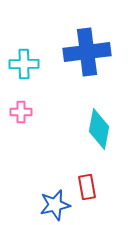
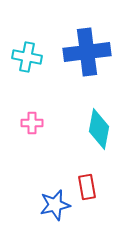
cyan cross: moved 3 px right, 7 px up; rotated 12 degrees clockwise
pink cross: moved 11 px right, 11 px down
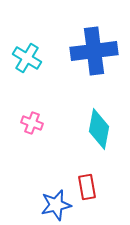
blue cross: moved 7 px right, 1 px up
cyan cross: moved 1 px down; rotated 20 degrees clockwise
pink cross: rotated 20 degrees clockwise
blue star: moved 1 px right
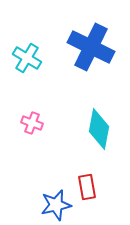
blue cross: moved 3 px left, 4 px up; rotated 33 degrees clockwise
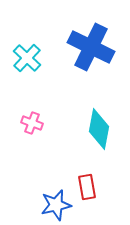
cyan cross: rotated 12 degrees clockwise
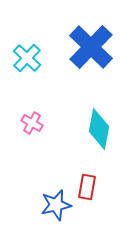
blue cross: rotated 18 degrees clockwise
pink cross: rotated 10 degrees clockwise
red rectangle: rotated 20 degrees clockwise
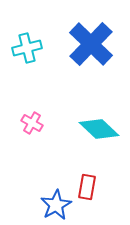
blue cross: moved 3 px up
cyan cross: moved 10 px up; rotated 32 degrees clockwise
cyan diamond: rotated 57 degrees counterclockwise
blue star: rotated 16 degrees counterclockwise
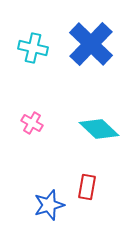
cyan cross: moved 6 px right; rotated 28 degrees clockwise
blue star: moved 7 px left; rotated 12 degrees clockwise
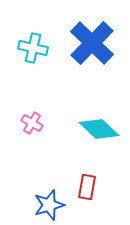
blue cross: moved 1 px right, 1 px up
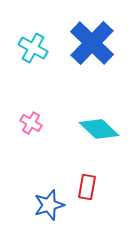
cyan cross: rotated 16 degrees clockwise
pink cross: moved 1 px left
